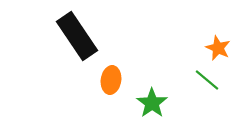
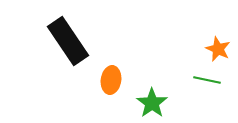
black rectangle: moved 9 px left, 5 px down
orange star: moved 1 px down
green line: rotated 28 degrees counterclockwise
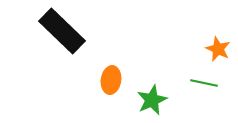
black rectangle: moved 6 px left, 10 px up; rotated 12 degrees counterclockwise
green line: moved 3 px left, 3 px down
green star: moved 3 px up; rotated 12 degrees clockwise
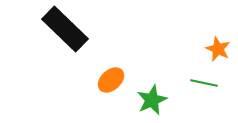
black rectangle: moved 3 px right, 2 px up
orange ellipse: rotated 40 degrees clockwise
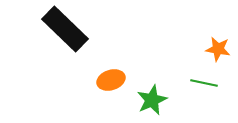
orange star: rotated 15 degrees counterclockwise
orange ellipse: rotated 24 degrees clockwise
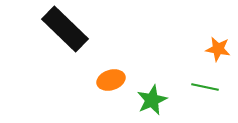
green line: moved 1 px right, 4 px down
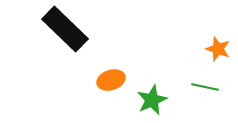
orange star: rotated 10 degrees clockwise
